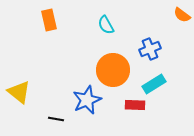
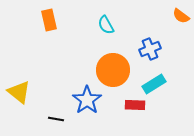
orange semicircle: moved 1 px left, 1 px down
blue star: rotated 12 degrees counterclockwise
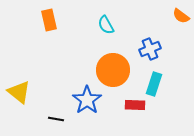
cyan rectangle: rotated 40 degrees counterclockwise
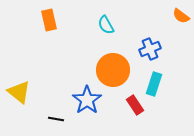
red rectangle: rotated 54 degrees clockwise
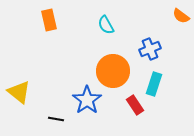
orange circle: moved 1 px down
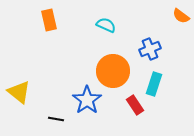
cyan semicircle: rotated 144 degrees clockwise
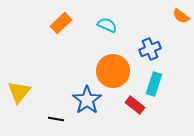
orange rectangle: moved 12 px right, 3 px down; rotated 60 degrees clockwise
cyan semicircle: moved 1 px right
yellow triangle: rotated 30 degrees clockwise
red rectangle: rotated 18 degrees counterclockwise
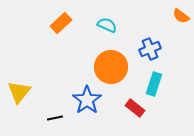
orange circle: moved 2 px left, 4 px up
red rectangle: moved 3 px down
black line: moved 1 px left, 1 px up; rotated 21 degrees counterclockwise
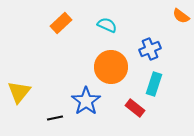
blue star: moved 1 px left, 1 px down
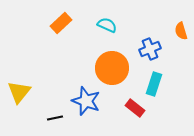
orange semicircle: moved 15 px down; rotated 36 degrees clockwise
orange circle: moved 1 px right, 1 px down
blue star: rotated 16 degrees counterclockwise
